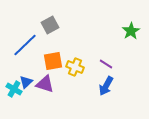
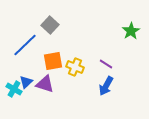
gray square: rotated 18 degrees counterclockwise
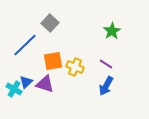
gray square: moved 2 px up
green star: moved 19 px left
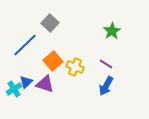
orange square: rotated 30 degrees counterclockwise
cyan cross: rotated 28 degrees clockwise
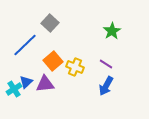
purple triangle: rotated 24 degrees counterclockwise
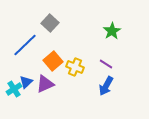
purple triangle: rotated 18 degrees counterclockwise
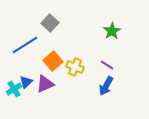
blue line: rotated 12 degrees clockwise
purple line: moved 1 px right, 1 px down
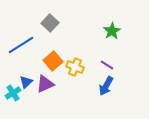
blue line: moved 4 px left
cyan cross: moved 1 px left, 4 px down
